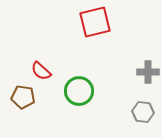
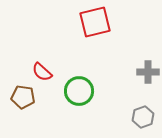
red semicircle: moved 1 px right, 1 px down
gray hexagon: moved 5 px down; rotated 25 degrees counterclockwise
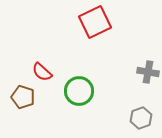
red square: rotated 12 degrees counterclockwise
gray cross: rotated 10 degrees clockwise
brown pentagon: rotated 10 degrees clockwise
gray hexagon: moved 2 px left, 1 px down
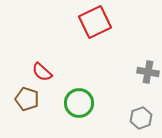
green circle: moved 12 px down
brown pentagon: moved 4 px right, 2 px down
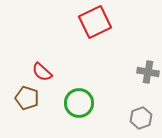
brown pentagon: moved 1 px up
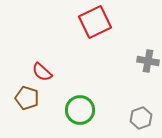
gray cross: moved 11 px up
green circle: moved 1 px right, 7 px down
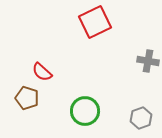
green circle: moved 5 px right, 1 px down
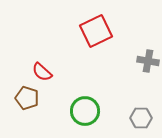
red square: moved 1 px right, 9 px down
gray hexagon: rotated 20 degrees clockwise
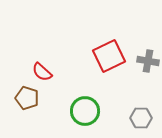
red square: moved 13 px right, 25 px down
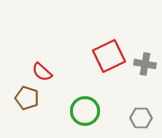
gray cross: moved 3 px left, 3 px down
